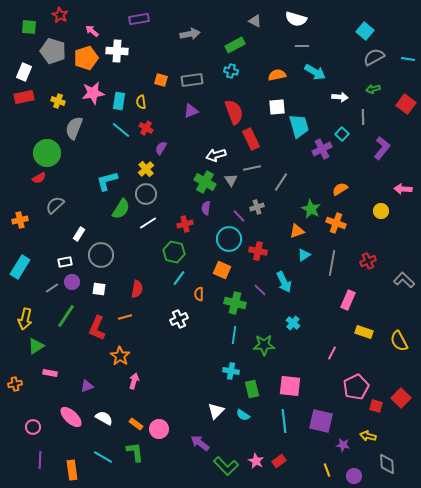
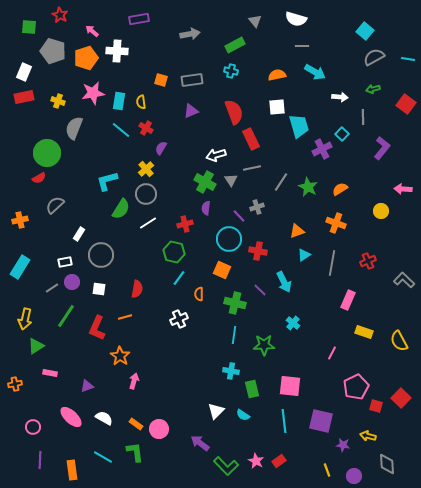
gray triangle at (255, 21): rotated 24 degrees clockwise
green star at (311, 209): moved 3 px left, 22 px up
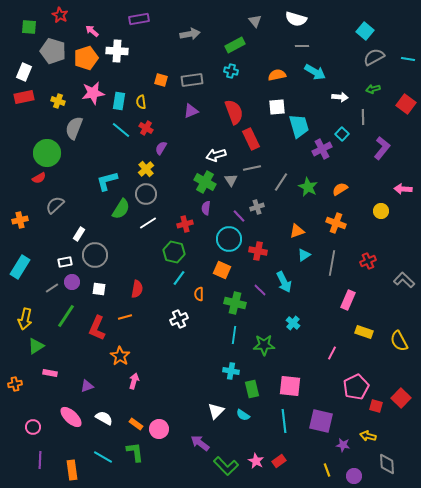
gray circle at (101, 255): moved 6 px left
